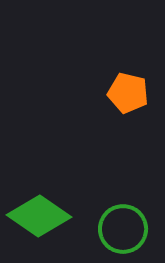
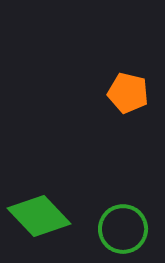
green diamond: rotated 12 degrees clockwise
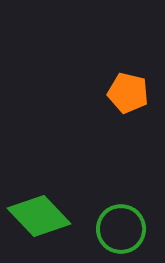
green circle: moved 2 px left
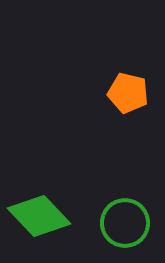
green circle: moved 4 px right, 6 px up
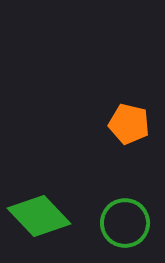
orange pentagon: moved 1 px right, 31 px down
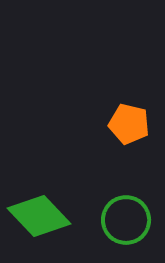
green circle: moved 1 px right, 3 px up
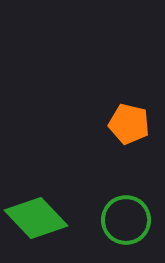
green diamond: moved 3 px left, 2 px down
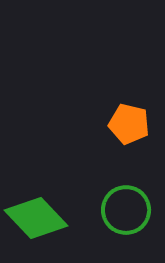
green circle: moved 10 px up
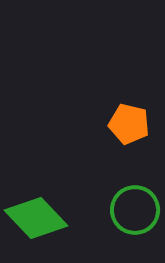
green circle: moved 9 px right
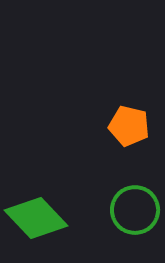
orange pentagon: moved 2 px down
